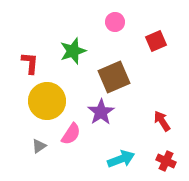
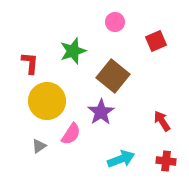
brown square: moved 1 px left, 1 px up; rotated 28 degrees counterclockwise
red cross: rotated 18 degrees counterclockwise
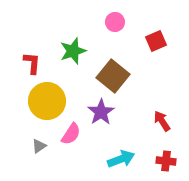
red L-shape: moved 2 px right
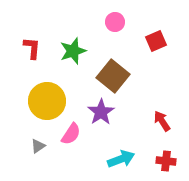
red L-shape: moved 15 px up
gray triangle: moved 1 px left
